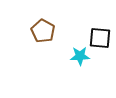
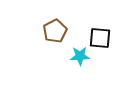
brown pentagon: moved 12 px right; rotated 15 degrees clockwise
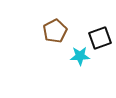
black square: rotated 25 degrees counterclockwise
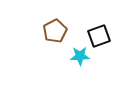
black square: moved 1 px left, 2 px up
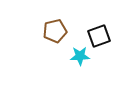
brown pentagon: rotated 15 degrees clockwise
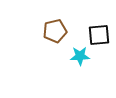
black square: moved 1 px up; rotated 15 degrees clockwise
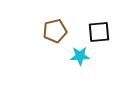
black square: moved 3 px up
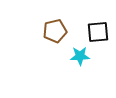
black square: moved 1 px left
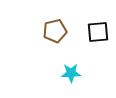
cyan star: moved 9 px left, 17 px down
